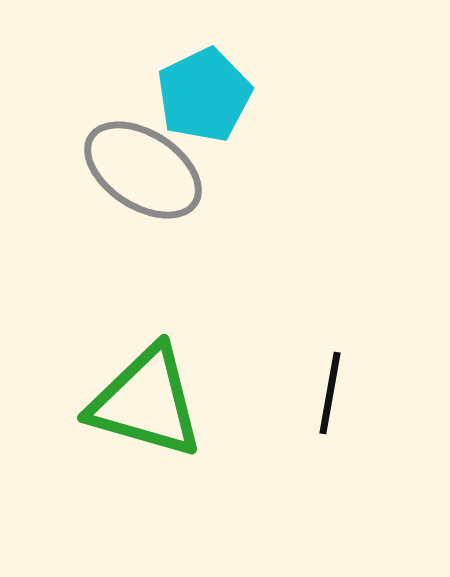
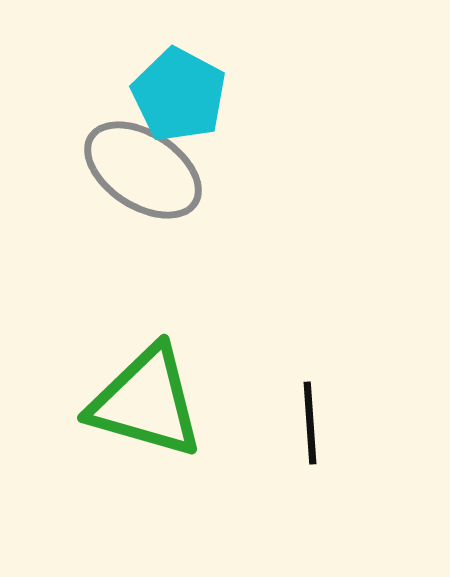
cyan pentagon: moved 25 px left; rotated 18 degrees counterclockwise
black line: moved 20 px left, 30 px down; rotated 14 degrees counterclockwise
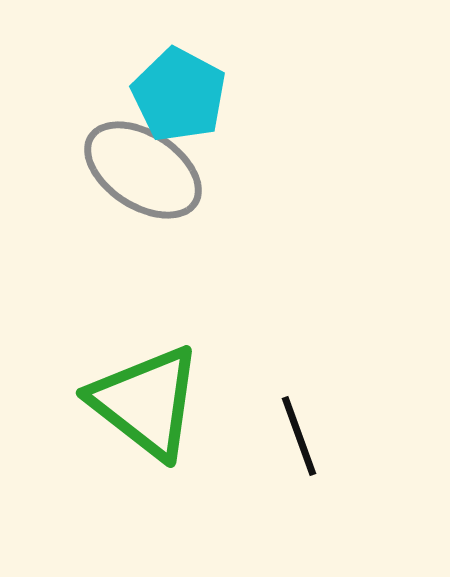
green triangle: rotated 22 degrees clockwise
black line: moved 11 px left, 13 px down; rotated 16 degrees counterclockwise
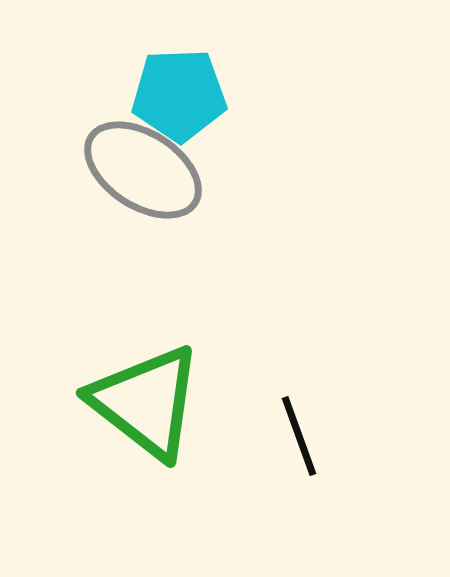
cyan pentagon: rotated 30 degrees counterclockwise
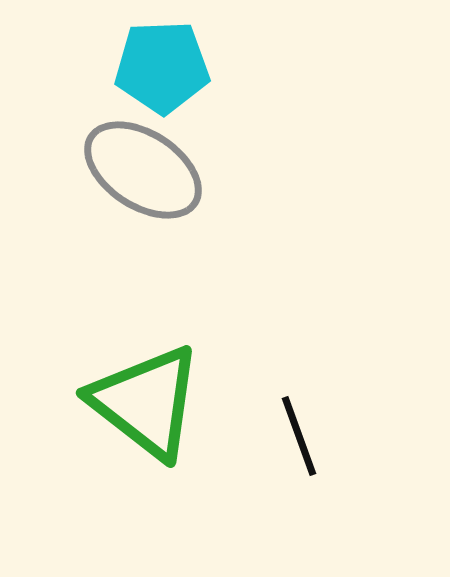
cyan pentagon: moved 17 px left, 28 px up
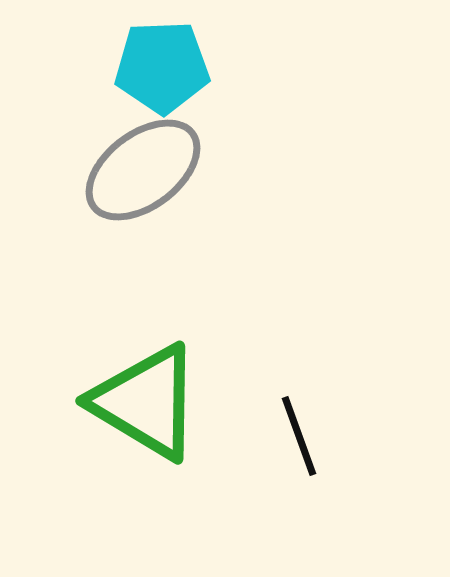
gray ellipse: rotated 70 degrees counterclockwise
green triangle: rotated 7 degrees counterclockwise
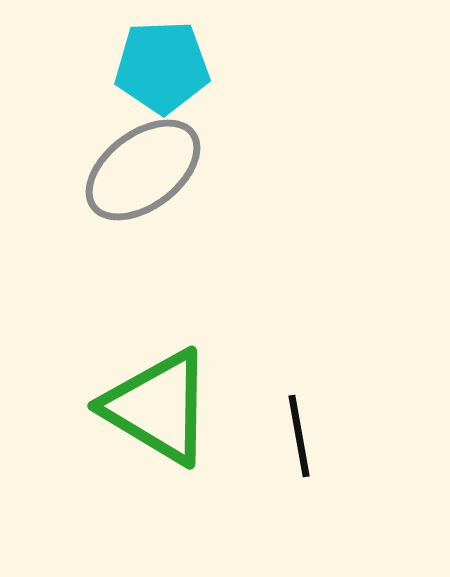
green triangle: moved 12 px right, 5 px down
black line: rotated 10 degrees clockwise
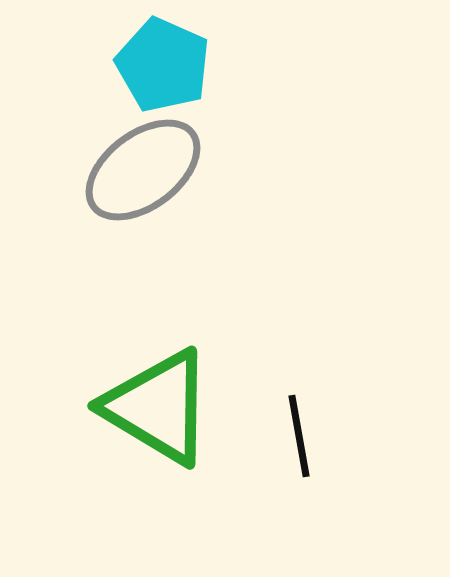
cyan pentagon: moved 1 px right, 2 px up; rotated 26 degrees clockwise
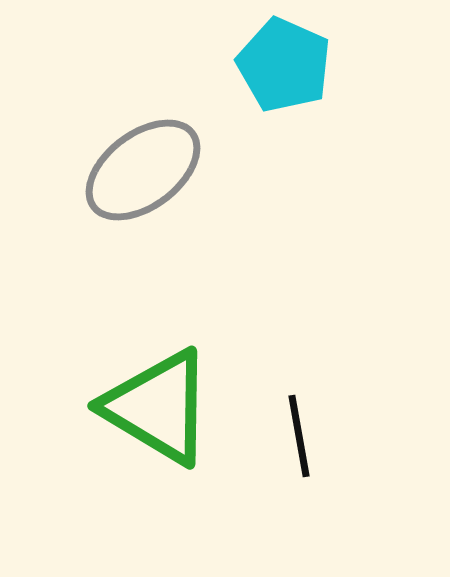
cyan pentagon: moved 121 px right
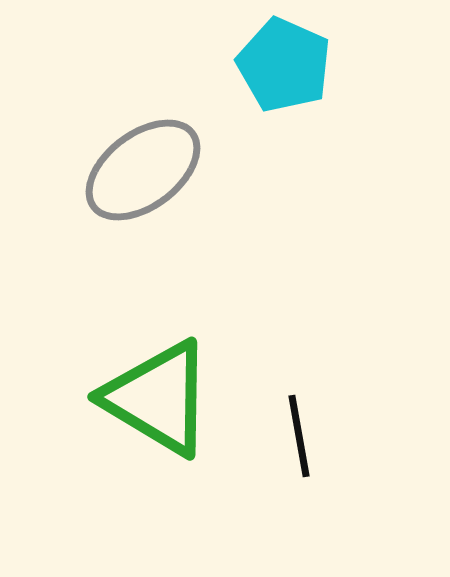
green triangle: moved 9 px up
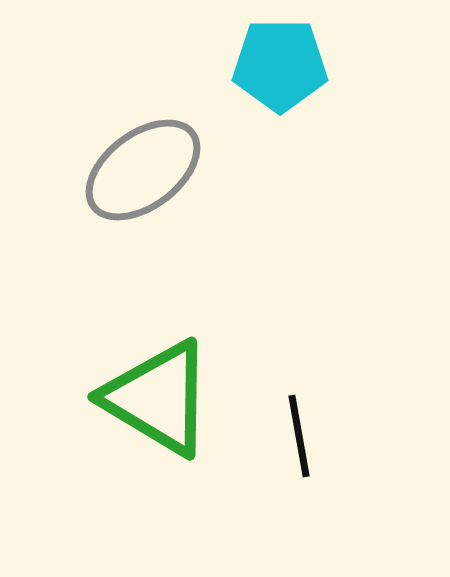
cyan pentagon: moved 4 px left; rotated 24 degrees counterclockwise
